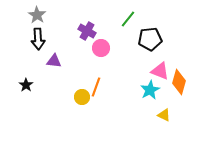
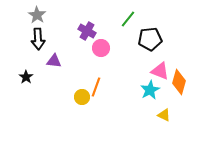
black star: moved 8 px up
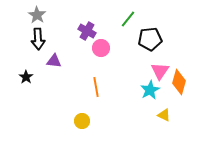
pink triangle: rotated 42 degrees clockwise
orange line: rotated 30 degrees counterclockwise
yellow circle: moved 24 px down
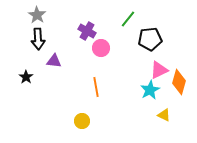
pink triangle: moved 1 px left, 1 px up; rotated 30 degrees clockwise
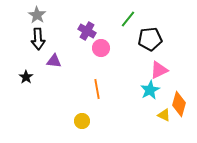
orange diamond: moved 22 px down
orange line: moved 1 px right, 2 px down
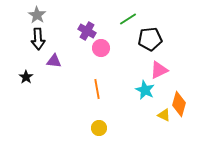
green line: rotated 18 degrees clockwise
cyan star: moved 5 px left; rotated 18 degrees counterclockwise
yellow circle: moved 17 px right, 7 px down
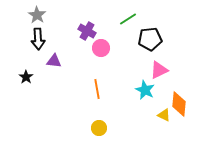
orange diamond: rotated 10 degrees counterclockwise
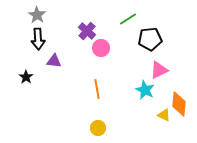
purple cross: rotated 12 degrees clockwise
yellow circle: moved 1 px left
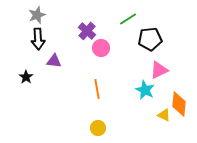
gray star: rotated 18 degrees clockwise
